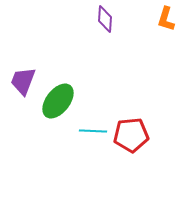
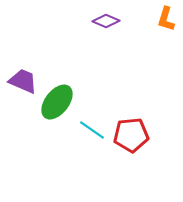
purple diamond: moved 1 px right, 2 px down; rotated 72 degrees counterclockwise
purple trapezoid: rotated 92 degrees clockwise
green ellipse: moved 1 px left, 1 px down
cyan line: moved 1 px left, 1 px up; rotated 32 degrees clockwise
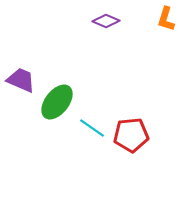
purple trapezoid: moved 2 px left, 1 px up
cyan line: moved 2 px up
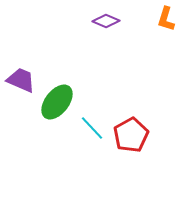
cyan line: rotated 12 degrees clockwise
red pentagon: rotated 24 degrees counterclockwise
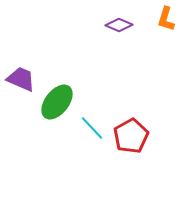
purple diamond: moved 13 px right, 4 px down
purple trapezoid: moved 1 px up
red pentagon: moved 1 px down
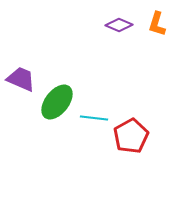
orange L-shape: moved 9 px left, 5 px down
cyan line: moved 2 px right, 10 px up; rotated 40 degrees counterclockwise
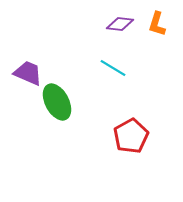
purple diamond: moved 1 px right, 1 px up; rotated 16 degrees counterclockwise
purple trapezoid: moved 7 px right, 6 px up
green ellipse: rotated 66 degrees counterclockwise
cyan line: moved 19 px right, 50 px up; rotated 24 degrees clockwise
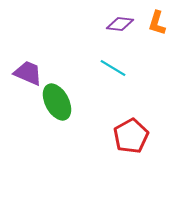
orange L-shape: moved 1 px up
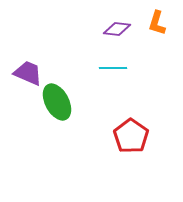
purple diamond: moved 3 px left, 5 px down
cyan line: rotated 32 degrees counterclockwise
red pentagon: rotated 8 degrees counterclockwise
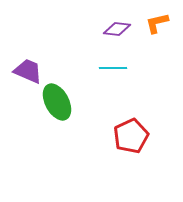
orange L-shape: rotated 60 degrees clockwise
purple trapezoid: moved 2 px up
red pentagon: rotated 12 degrees clockwise
